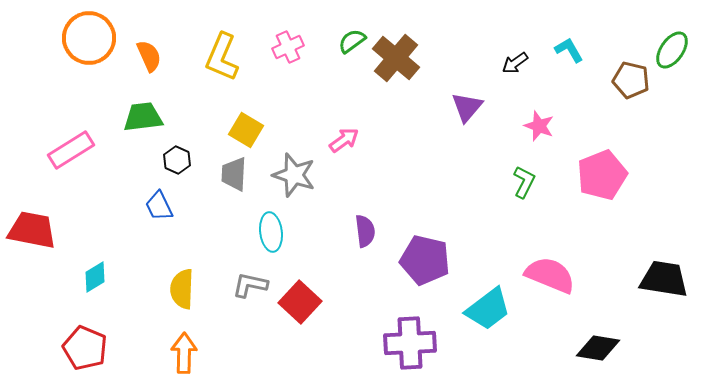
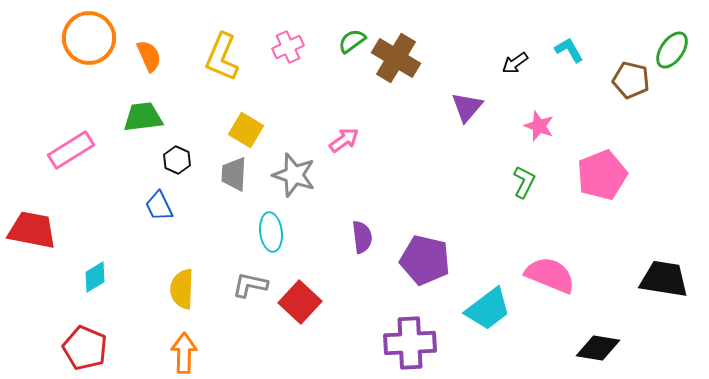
brown cross: rotated 9 degrees counterclockwise
purple semicircle: moved 3 px left, 6 px down
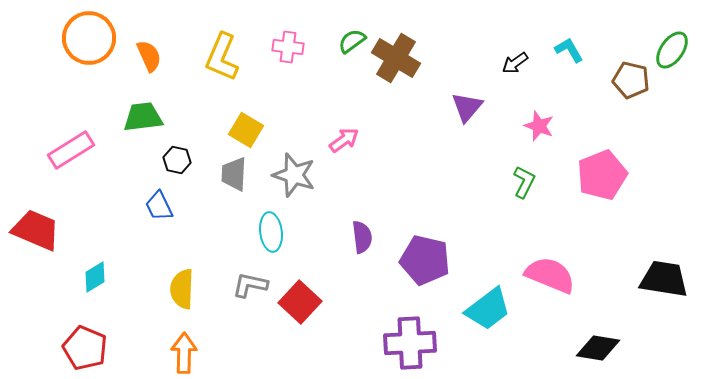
pink cross: rotated 32 degrees clockwise
black hexagon: rotated 12 degrees counterclockwise
red trapezoid: moved 4 px right; rotated 12 degrees clockwise
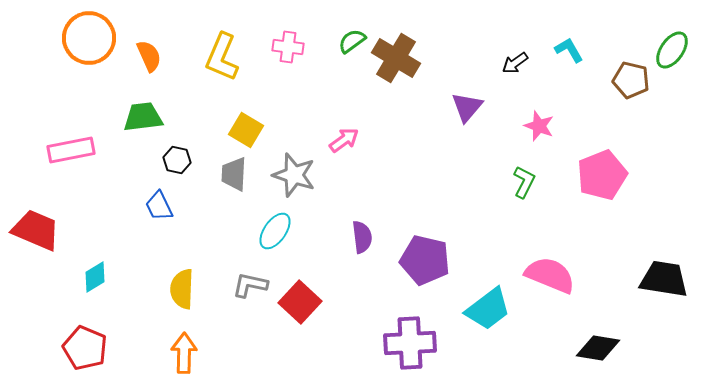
pink rectangle: rotated 21 degrees clockwise
cyan ellipse: moved 4 px right, 1 px up; rotated 42 degrees clockwise
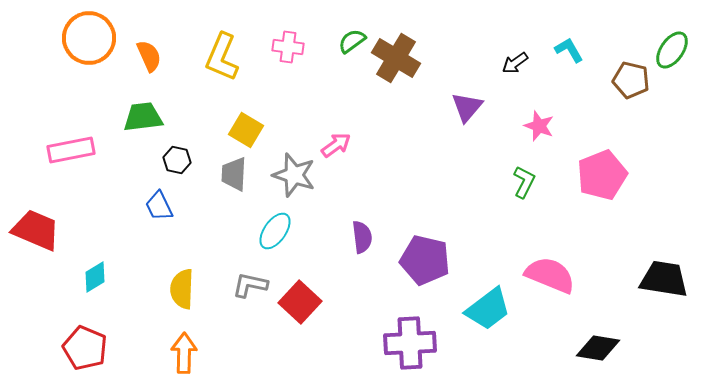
pink arrow: moved 8 px left, 5 px down
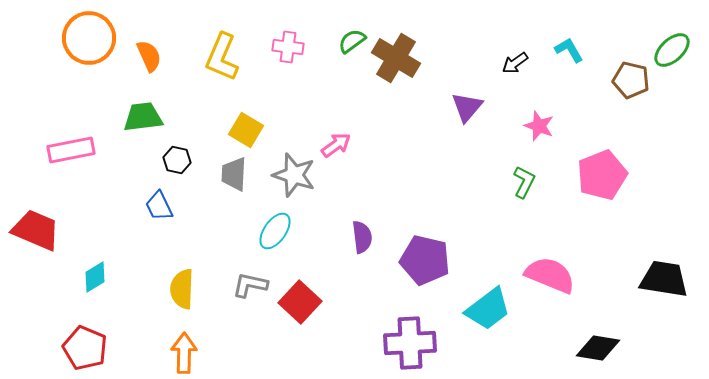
green ellipse: rotated 12 degrees clockwise
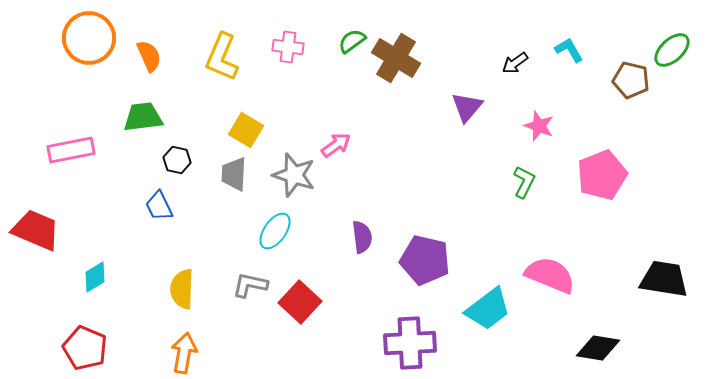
orange arrow: rotated 9 degrees clockwise
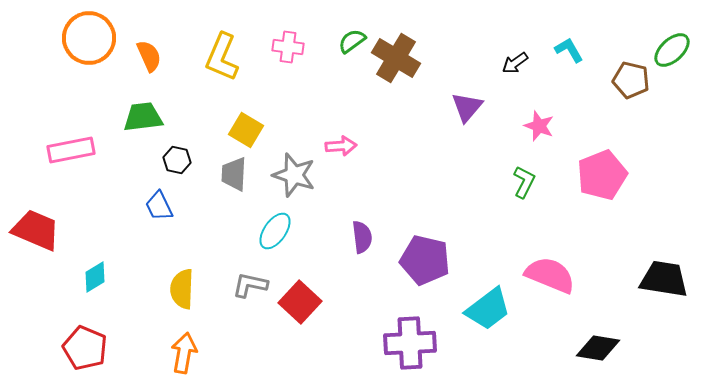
pink arrow: moved 5 px right, 1 px down; rotated 32 degrees clockwise
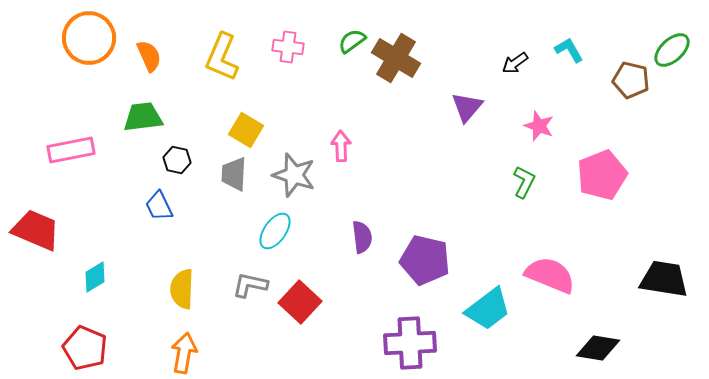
pink arrow: rotated 88 degrees counterclockwise
